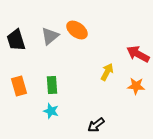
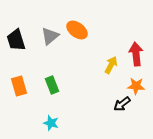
red arrow: moved 2 px left; rotated 55 degrees clockwise
yellow arrow: moved 4 px right, 7 px up
green rectangle: rotated 18 degrees counterclockwise
cyan star: moved 12 px down
black arrow: moved 26 px right, 21 px up
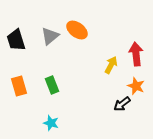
orange star: rotated 18 degrees clockwise
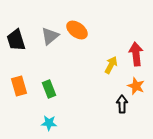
green rectangle: moved 3 px left, 4 px down
black arrow: rotated 126 degrees clockwise
cyan star: moved 2 px left; rotated 14 degrees counterclockwise
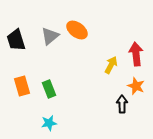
orange rectangle: moved 3 px right
cyan star: rotated 14 degrees counterclockwise
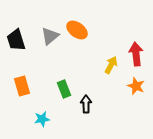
green rectangle: moved 15 px right
black arrow: moved 36 px left
cyan star: moved 7 px left, 4 px up
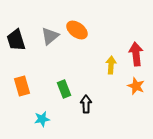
yellow arrow: rotated 24 degrees counterclockwise
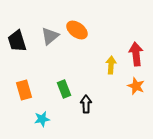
black trapezoid: moved 1 px right, 1 px down
orange rectangle: moved 2 px right, 4 px down
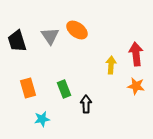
gray triangle: rotated 24 degrees counterclockwise
orange star: rotated 12 degrees counterclockwise
orange rectangle: moved 4 px right, 2 px up
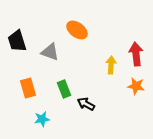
gray triangle: moved 16 px down; rotated 36 degrees counterclockwise
black arrow: rotated 60 degrees counterclockwise
